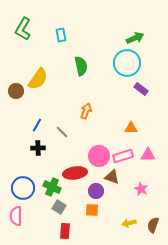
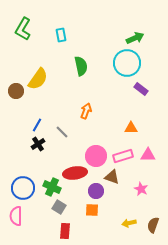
black cross: moved 4 px up; rotated 32 degrees counterclockwise
pink circle: moved 3 px left
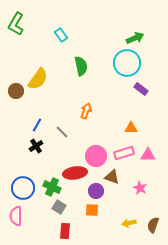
green L-shape: moved 7 px left, 5 px up
cyan rectangle: rotated 24 degrees counterclockwise
black cross: moved 2 px left, 2 px down
pink rectangle: moved 1 px right, 3 px up
pink star: moved 1 px left, 1 px up
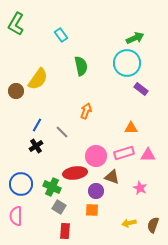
blue circle: moved 2 px left, 4 px up
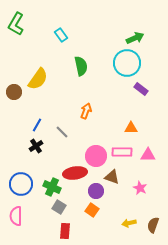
brown circle: moved 2 px left, 1 px down
pink rectangle: moved 2 px left, 1 px up; rotated 18 degrees clockwise
orange square: rotated 32 degrees clockwise
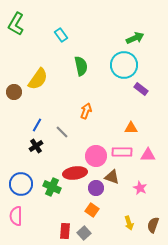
cyan circle: moved 3 px left, 2 px down
purple circle: moved 3 px up
gray square: moved 25 px right, 26 px down; rotated 16 degrees clockwise
yellow arrow: rotated 96 degrees counterclockwise
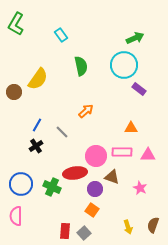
purple rectangle: moved 2 px left
orange arrow: rotated 28 degrees clockwise
purple circle: moved 1 px left, 1 px down
yellow arrow: moved 1 px left, 4 px down
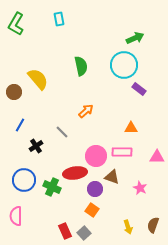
cyan rectangle: moved 2 px left, 16 px up; rotated 24 degrees clockwise
yellow semicircle: rotated 75 degrees counterclockwise
blue line: moved 17 px left
pink triangle: moved 9 px right, 2 px down
blue circle: moved 3 px right, 4 px up
red rectangle: rotated 28 degrees counterclockwise
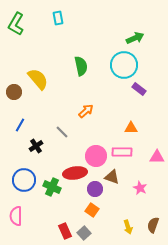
cyan rectangle: moved 1 px left, 1 px up
